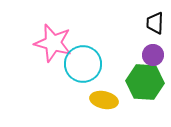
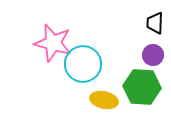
green hexagon: moved 3 px left, 5 px down
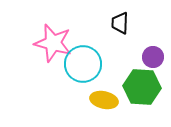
black trapezoid: moved 35 px left
purple circle: moved 2 px down
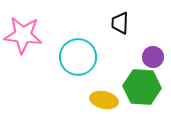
pink star: moved 30 px left, 8 px up; rotated 9 degrees counterclockwise
cyan circle: moved 5 px left, 7 px up
